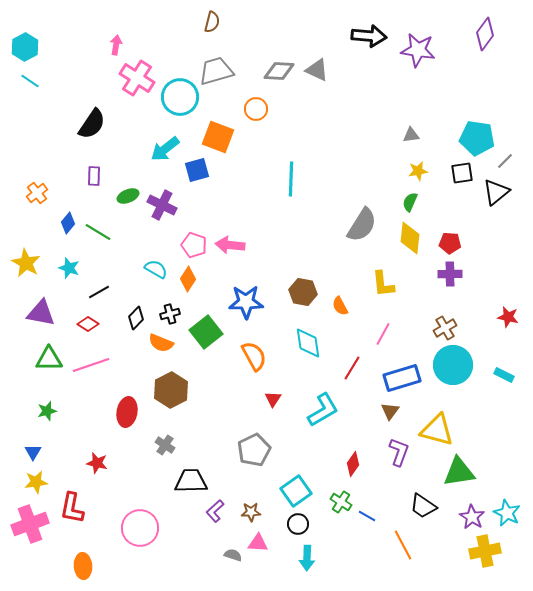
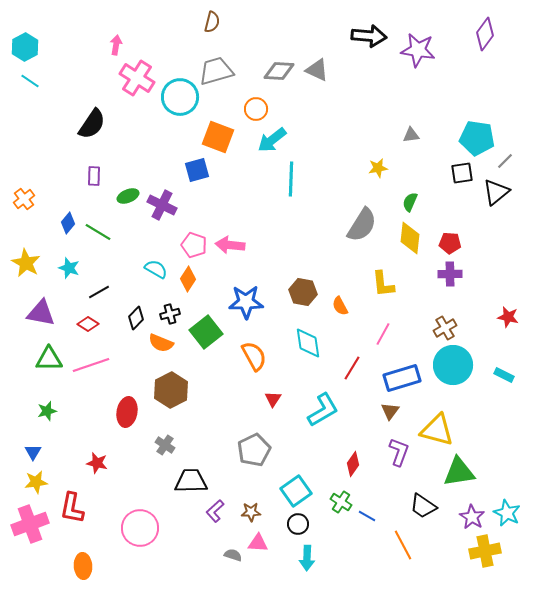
cyan arrow at (165, 149): moved 107 px right, 9 px up
yellow star at (418, 171): moved 40 px left, 3 px up
orange cross at (37, 193): moved 13 px left, 6 px down
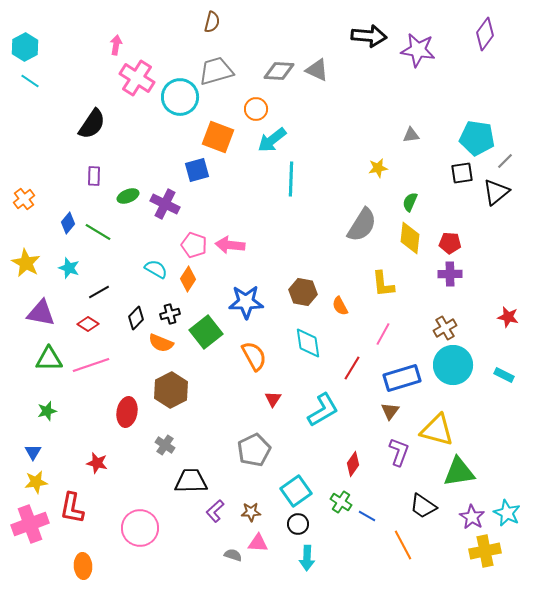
purple cross at (162, 205): moved 3 px right, 1 px up
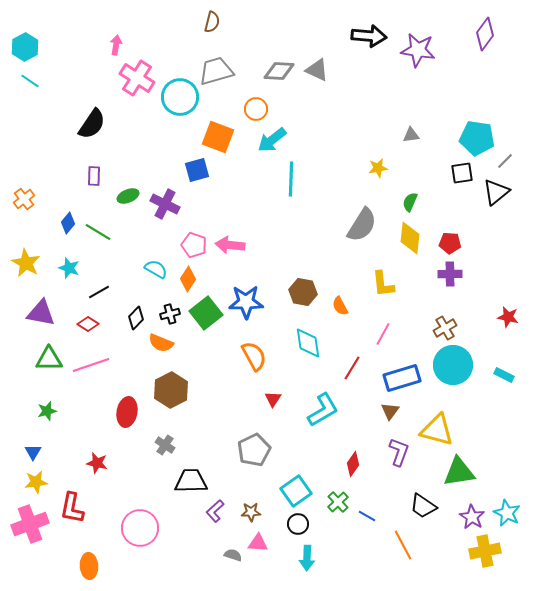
green square at (206, 332): moved 19 px up
green cross at (341, 502): moved 3 px left; rotated 15 degrees clockwise
orange ellipse at (83, 566): moved 6 px right
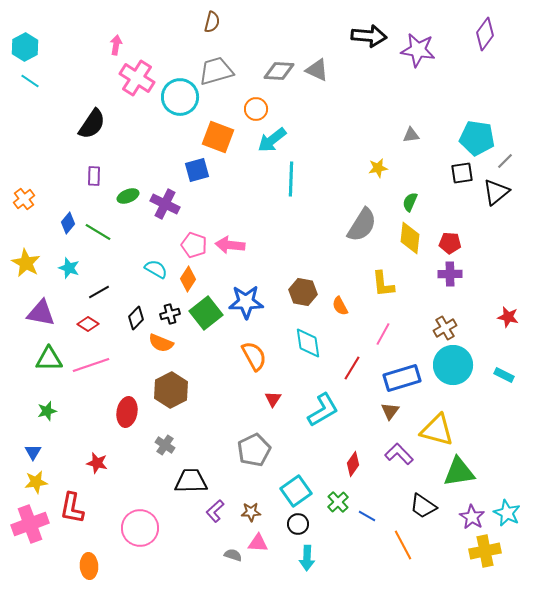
purple L-shape at (399, 452): moved 2 px down; rotated 64 degrees counterclockwise
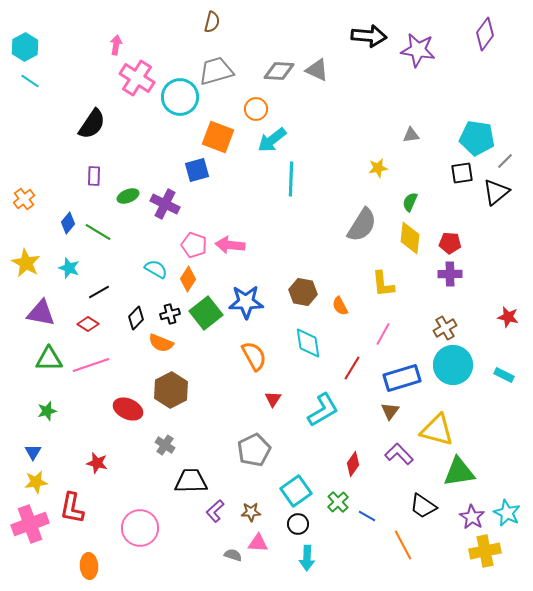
red ellipse at (127, 412): moved 1 px right, 3 px up; rotated 76 degrees counterclockwise
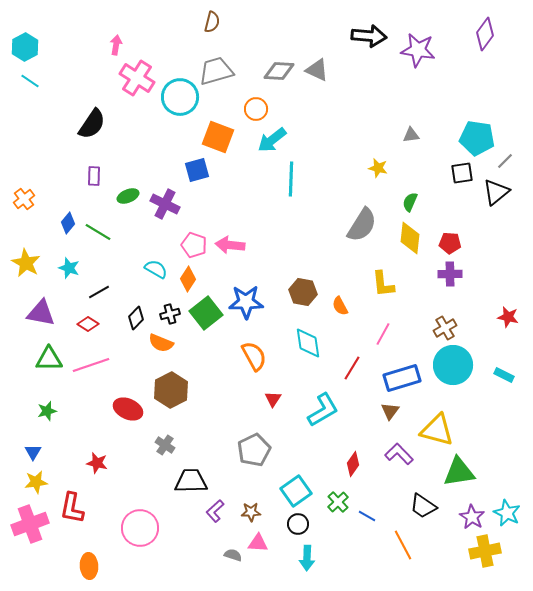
yellow star at (378, 168): rotated 24 degrees clockwise
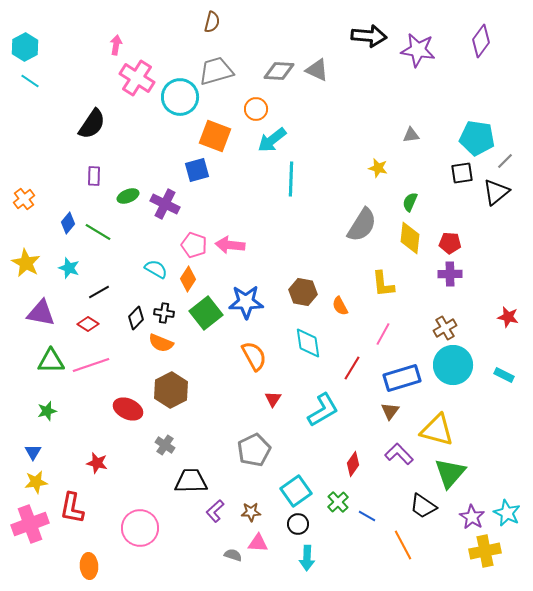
purple diamond at (485, 34): moved 4 px left, 7 px down
orange square at (218, 137): moved 3 px left, 1 px up
black cross at (170, 314): moved 6 px left, 1 px up; rotated 24 degrees clockwise
green triangle at (49, 359): moved 2 px right, 2 px down
green triangle at (459, 472): moved 9 px left, 1 px down; rotated 40 degrees counterclockwise
